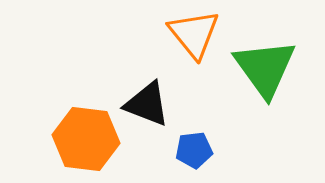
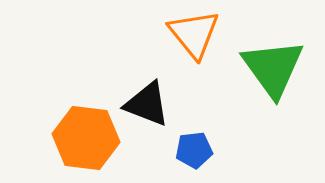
green triangle: moved 8 px right
orange hexagon: moved 1 px up
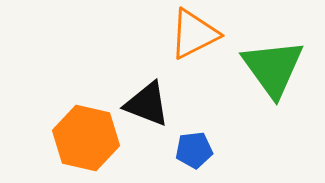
orange triangle: rotated 42 degrees clockwise
orange hexagon: rotated 6 degrees clockwise
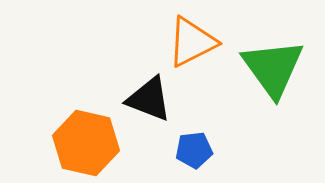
orange triangle: moved 2 px left, 8 px down
black triangle: moved 2 px right, 5 px up
orange hexagon: moved 5 px down
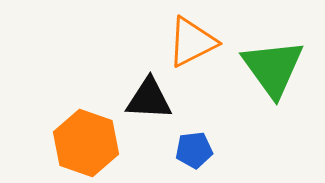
black triangle: rotated 18 degrees counterclockwise
orange hexagon: rotated 6 degrees clockwise
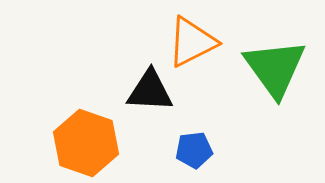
green triangle: moved 2 px right
black triangle: moved 1 px right, 8 px up
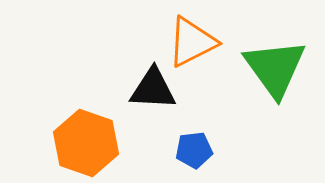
black triangle: moved 3 px right, 2 px up
